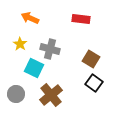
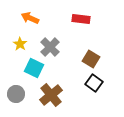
gray cross: moved 2 px up; rotated 30 degrees clockwise
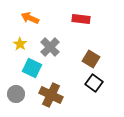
cyan square: moved 2 px left
brown cross: rotated 25 degrees counterclockwise
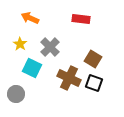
brown square: moved 2 px right
black square: rotated 18 degrees counterclockwise
brown cross: moved 18 px right, 17 px up
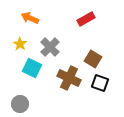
red rectangle: moved 5 px right; rotated 36 degrees counterclockwise
black square: moved 6 px right
gray circle: moved 4 px right, 10 px down
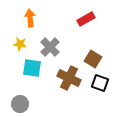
orange arrow: rotated 60 degrees clockwise
yellow star: rotated 24 degrees counterclockwise
cyan square: rotated 18 degrees counterclockwise
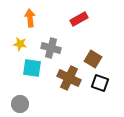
red rectangle: moved 7 px left
gray cross: moved 1 px right, 1 px down; rotated 30 degrees counterclockwise
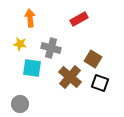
brown cross: moved 1 px right, 1 px up; rotated 15 degrees clockwise
